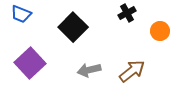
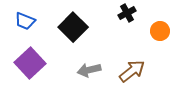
blue trapezoid: moved 4 px right, 7 px down
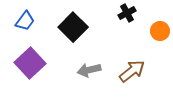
blue trapezoid: rotated 75 degrees counterclockwise
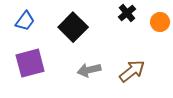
black cross: rotated 12 degrees counterclockwise
orange circle: moved 9 px up
purple square: rotated 28 degrees clockwise
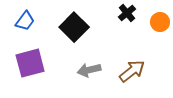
black square: moved 1 px right
